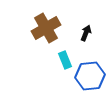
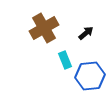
brown cross: moved 2 px left
black arrow: rotated 28 degrees clockwise
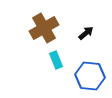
cyan rectangle: moved 9 px left
blue hexagon: rotated 12 degrees clockwise
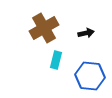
black arrow: rotated 28 degrees clockwise
cyan rectangle: rotated 36 degrees clockwise
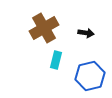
black arrow: rotated 21 degrees clockwise
blue hexagon: rotated 20 degrees counterclockwise
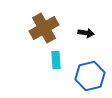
cyan rectangle: rotated 18 degrees counterclockwise
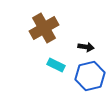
black arrow: moved 14 px down
cyan rectangle: moved 5 px down; rotated 60 degrees counterclockwise
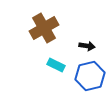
black arrow: moved 1 px right, 1 px up
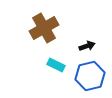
black arrow: rotated 28 degrees counterclockwise
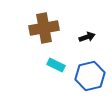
brown cross: rotated 20 degrees clockwise
black arrow: moved 9 px up
